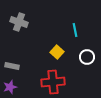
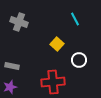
cyan line: moved 11 px up; rotated 16 degrees counterclockwise
yellow square: moved 8 px up
white circle: moved 8 px left, 3 px down
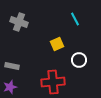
yellow square: rotated 24 degrees clockwise
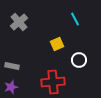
gray cross: rotated 30 degrees clockwise
purple star: moved 1 px right
